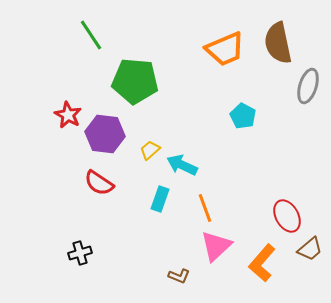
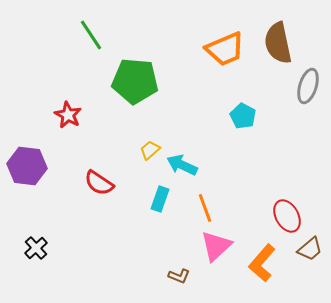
purple hexagon: moved 78 px left, 32 px down
black cross: moved 44 px left, 5 px up; rotated 25 degrees counterclockwise
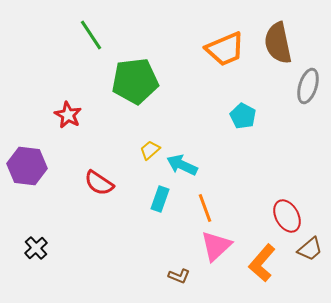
green pentagon: rotated 12 degrees counterclockwise
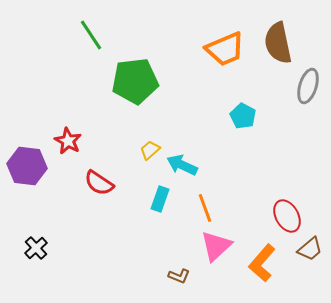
red star: moved 26 px down
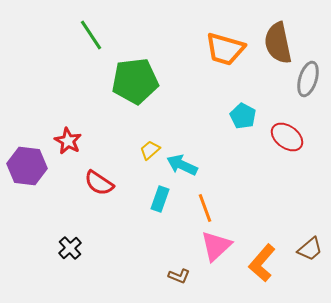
orange trapezoid: rotated 39 degrees clockwise
gray ellipse: moved 7 px up
red ellipse: moved 79 px up; rotated 24 degrees counterclockwise
black cross: moved 34 px right
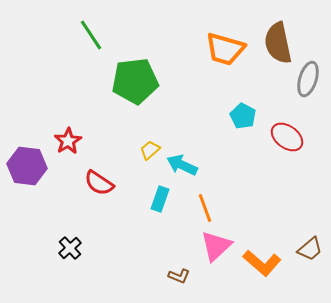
red star: rotated 12 degrees clockwise
orange L-shape: rotated 90 degrees counterclockwise
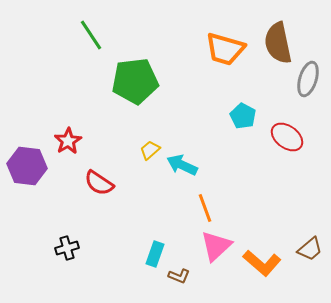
cyan rectangle: moved 5 px left, 55 px down
black cross: moved 3 px left; rotated 25 degrees clockwise
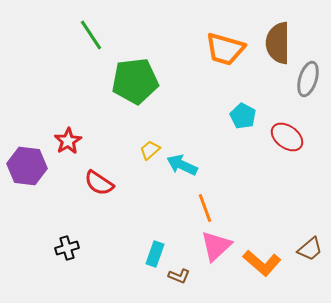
brown semicircle: rotated 12 degrees clockwise
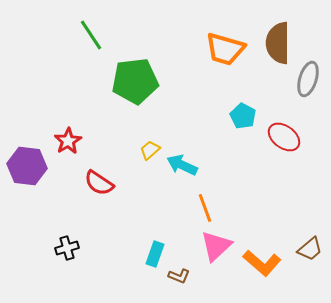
red ellipse: moved 3 px left
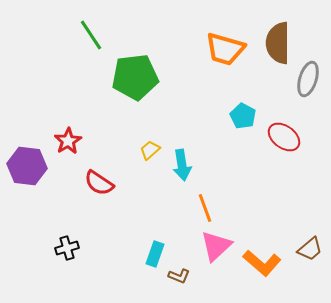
green pentagon: moved 4 px up
cyan arrow: rotated 124 degrees counterclockwise
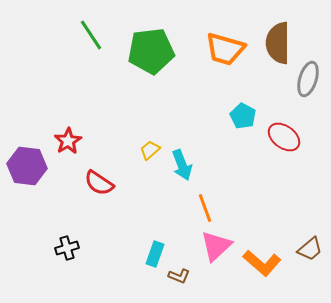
green pentagon: moved 16 px right, 26 px up
cyan arrow: rotated 12 degrees counterclockwise
